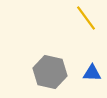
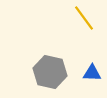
yellow line: moved 2 px left
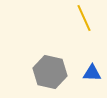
yellow line: rotated 12 degrees clockwise
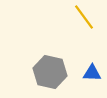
yellow line: moved 1 px up; rotated 12 degrees counterclockwise
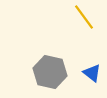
blue triangle: rotated 36 degrees clockwise
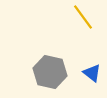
yellow line: moved 1 px left
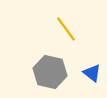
yellow line: moved 17 px left, 12 px down
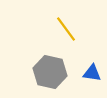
blue triangle: rotated 30 degrees counterclockwise
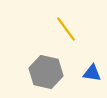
gray hexagon: moved 4 px left
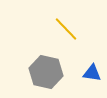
yellow line: rotated 8 degrees counterclockwise
